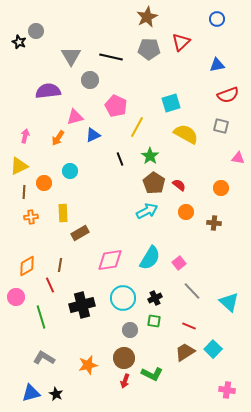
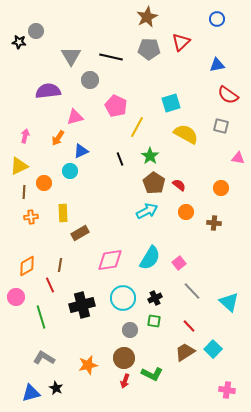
black star at (19, 42): rotated 16 degrees counterclockwise
red semicircle at (228, 95): rotated 55 degrees clockwise
blue triangle at (93, 135): moved 12 px left, 16 px down
red line at (189, 326): rotated 24 degrees clockwise
black star at (56, 394): moved 6 px up
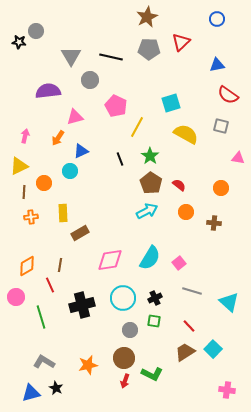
brown pentagon at (154, 183): moved 3 px left
gray line at (192, 291): rotated 30 degrees counterclockwise
gray L-shape at (44, 358): moved 4 px down
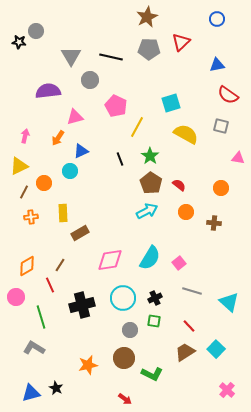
brown line at (24, 192): rotated 24 degrees clockwise
brown line at (60, 265): rotated 24 degrees clockwise
cyan square at (213, 349): moved 3 px right
gray L-shape at (44, 362): moved 10 px left, 14 px up
red arrow at (125, 381): moved 18 px down; rotated 72 degrees counterclockwise
pink cross at (227, 390): rotated 35 degrees clockwise
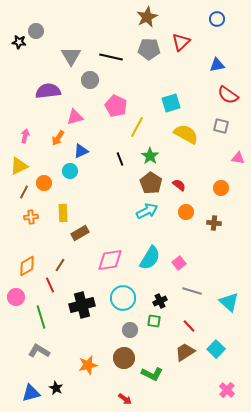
black cross at (155, 298): moved 5 px right, 3 px down
gray L-shape at (34, 348): moved 5 px right, 3 px down
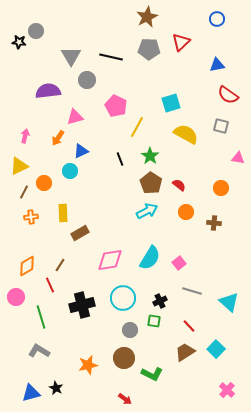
gray circle at (90, 80): moved 3 px left
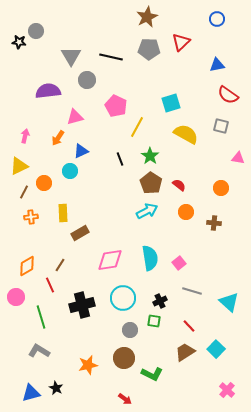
cyan semicircle at (150, 258): rotated 40 degrees counterclockwise
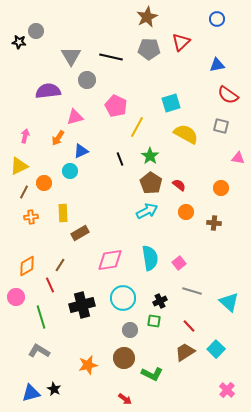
black star at (56, 388): moved 2 px left, 1 px down
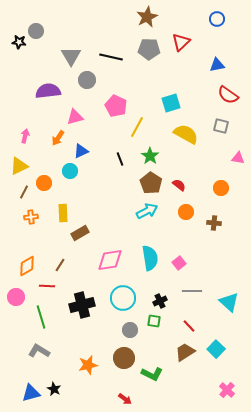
red line at (50, 285): moved 3 px left, 1 px down; rotated 63 degrees counterclockwise
gray line at (192, 291): rotated 18 degrees counterclockwise
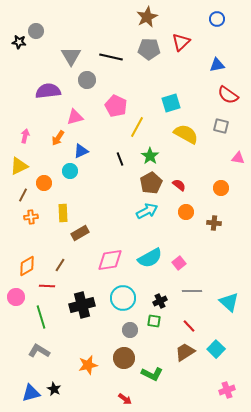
brown pentagon at (151, 183): rotated 10 degrees clockwise
brown line at (24, 192): moved 1 px left, 3 px down
cyan semicircle at (150, 258): rotated 70 degrees clockwise
pink cross at (227, 390): rotated 28 degrees clockwise
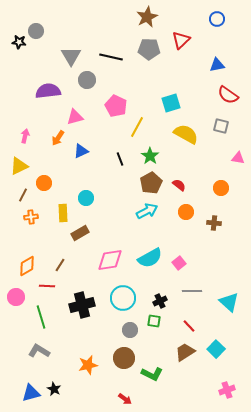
red triangle at (181, 42): moved 2 px up
cyan circle at (70, 171): moved 16 px right, 27 px down
